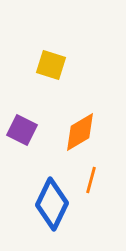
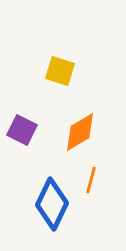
yellow square: moved 9 px right, 6 px down
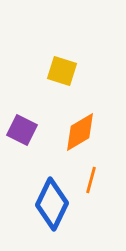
yellow square: moved 2 px right
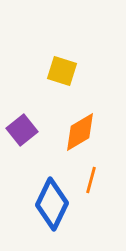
purple square: rotated 24 degrees clockwise
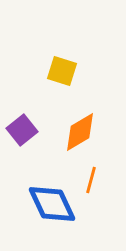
blue diamond: rotated 51 degrees counterclockwise
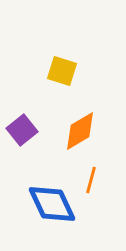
orange diamond: moved 1 px up
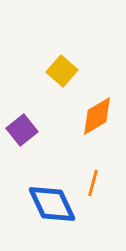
yellow square: rotated 24 degrees clockwise
orange diamond: moved 17 px right, 15 px up
orange line: moved 2 px right, 3 px down
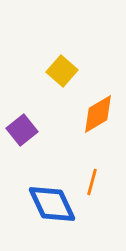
orange diamond: moved 1 px right, 2 px up
orange line: moved 1 px left, 1 px up
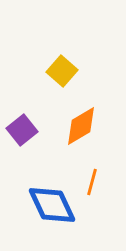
orange diamond: moved 17 px left, 12 px down
blue diamond: moved 1 px down
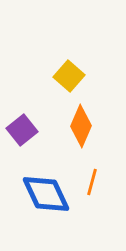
yellow square: moved 7 px right, 5 px down
orange diamond: rotated 36 degrees counterclockwise
blue diamond: moved 6 px left, 11 px up
